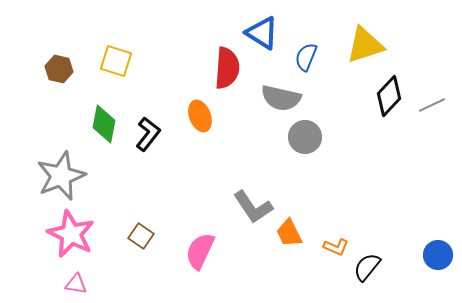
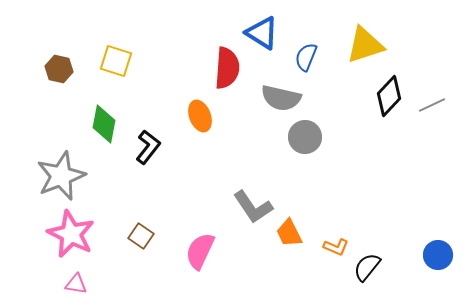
black L-shape: moved 13 px down
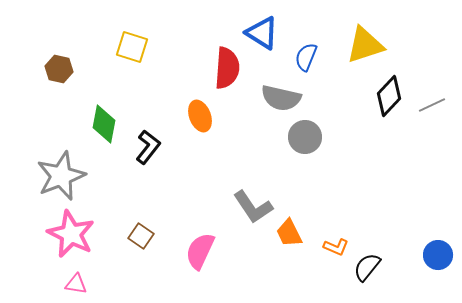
yellow square: moved 16 px right, 14 px up
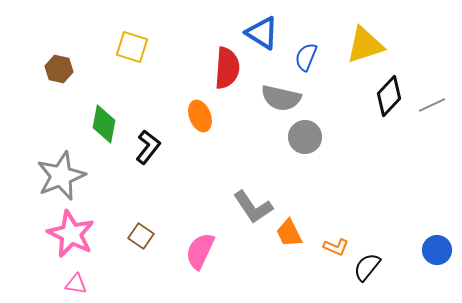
blue circle: moved 1 px left, 5 px up
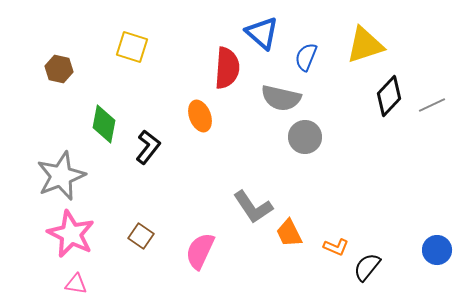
blue triangle: rotated 9 degrees clockwise
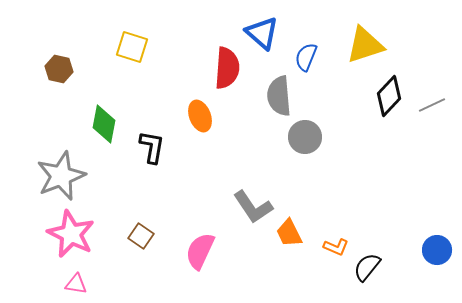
gray semicircle: moved 2 px left, 2 px up; rotated 72 degrees clockwise
black L-shape: moved 4 px right; rotated 28 degrees counterclockwise
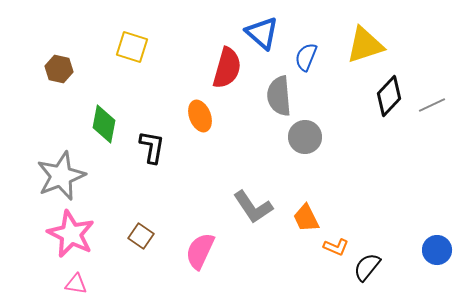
red semicircle: rotated 12 degrees clockwise
orange trapezoid: moved 17 px right, 15 px up
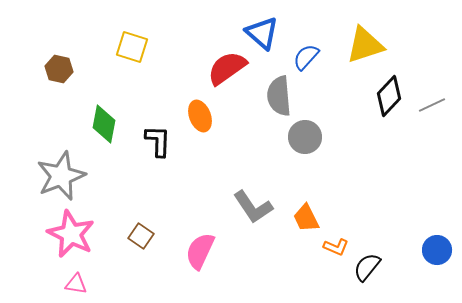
blue semicircle: rotated 20 degrees clockwise
red semicircle: rotated 141 degrees counterclockwise
black L-shape: moved 6 px right, 6 px up; rotated 8 degrees counterclockwise
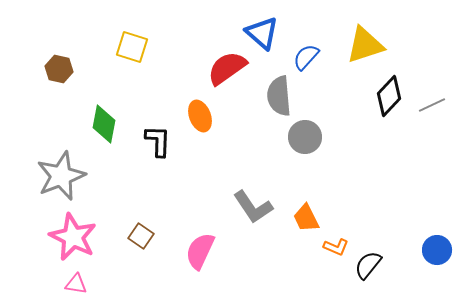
pink star: moved 2 px right, 3 px down
black semicircle: moved 1 px right, 2 px up
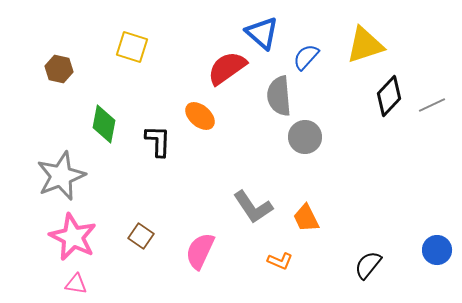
orange ellipse: rotated 28 degrees counterclockwise
orange L-shape: moved 56 px left, 14 px down
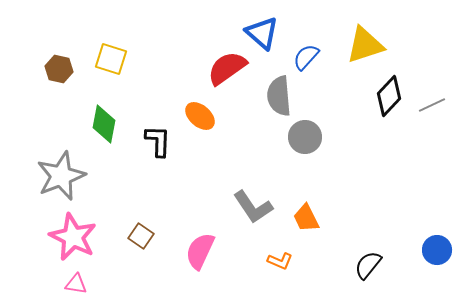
yellow square: moved 21 px left, 12 px down
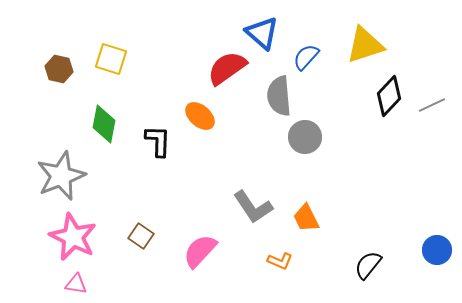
pink semicircle: rotated 18 degrees clockwise
